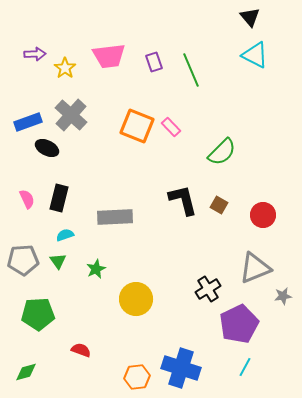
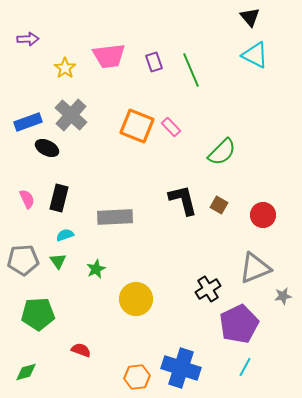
purple arrow: moved 7 px left, 15 px up
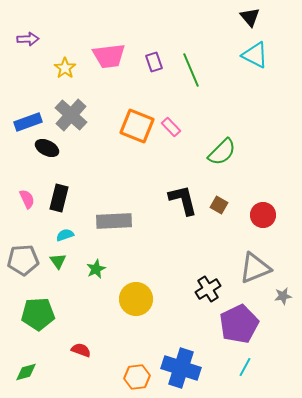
gray rectangle: moved 1 px left, 4 px down
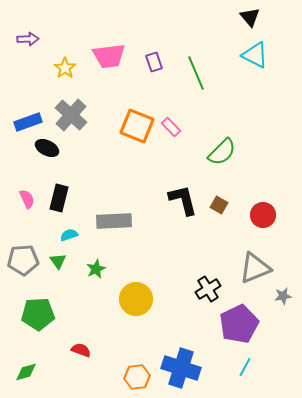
green line: moved 5 px right, 3 px down
cyan semicircle: moved 4 px right
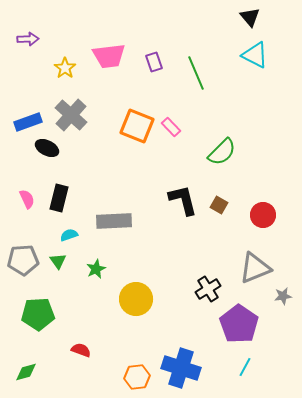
purple pentagon: rotated 12 degrees counterclockwise
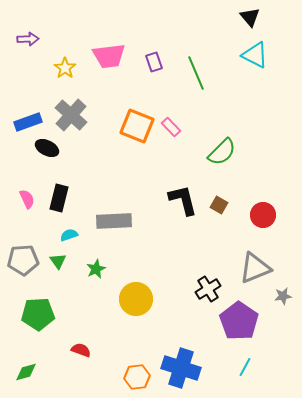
purple pentagon: moved 3 px up
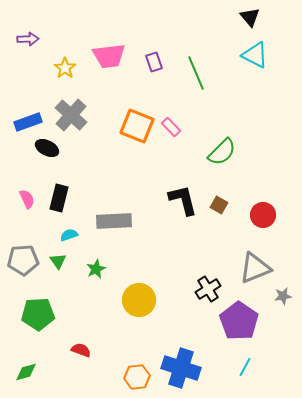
yellow circle: moved 3 px right, 1 px down
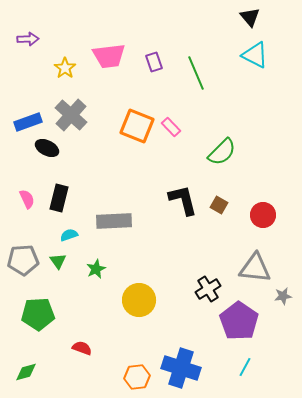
gray triangle: rotated 28 degrees clockwise
red semicircle: moved 1 px right, 2 px up
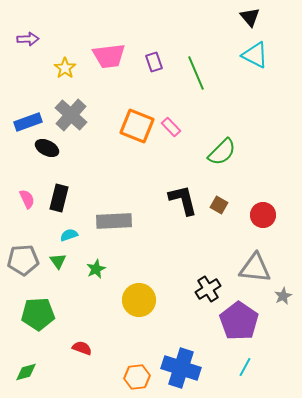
gray star: rotated 18 degrees counterclockwise
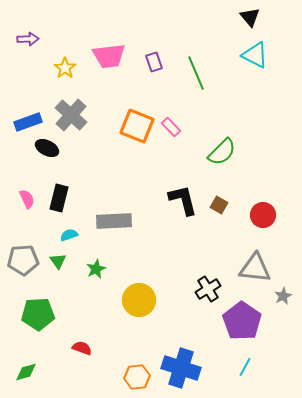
purple pentagon: moved 3 px right
